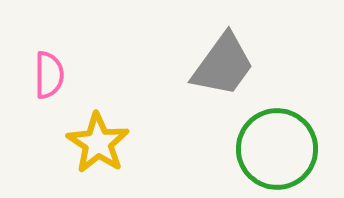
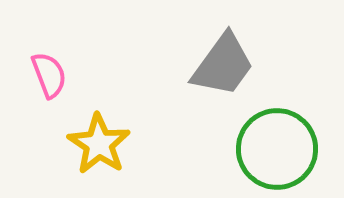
pink semicircle: rotated 21 degrees counterclockwise
yellow star: moved 1 px right, 1 px down
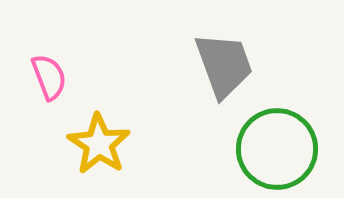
gray trapezoid: moved 1 px right; rotated 56 degrees counterclockwise
pink semicircle: moved 2 px down
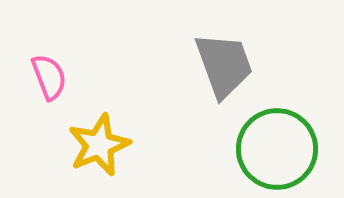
yellow star: moved 1 px down; rotated 16 degrees clockwise
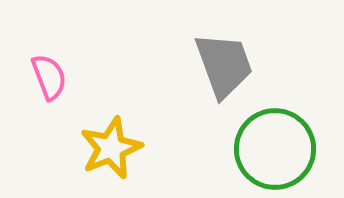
yellow star: moved 12 px right, 3 px down
green circle: moved 2 px left
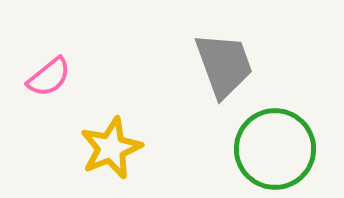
pink semicircle: rotated 72 degrees clockwise
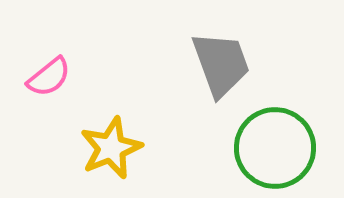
gray trapezoid: moved 3 px left, 1 px up
green circle: moved 1 px up
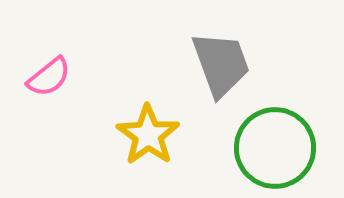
yellow star: moved 37 px right, 13 px up; rotated 14 degrees counterclockwise
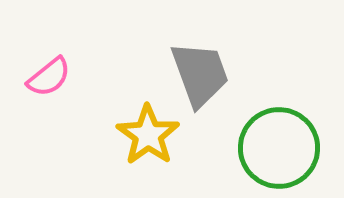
gray trapezoid: moved 21 px left, 10 px down
green circle: moved 4 px right
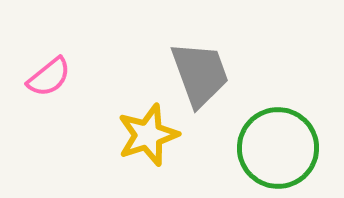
yellow star: rotated 18 degrees clockwise
green circle: moved 1 px left
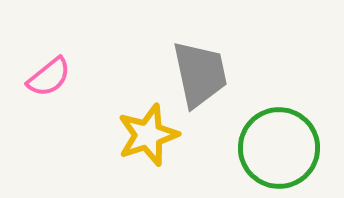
gray trapezoid: rotated 8 degrees clockwise
green circle: moved 1 px right
